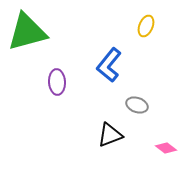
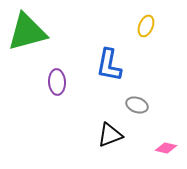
blue L-shape: rotated 28 degrees counterclockwise
pink diamond: rotated 25 degrees counterclockwise
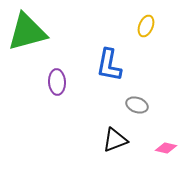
black triangle: moved 5 px right, 5 px down
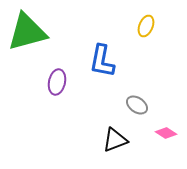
blue L-shape: moved 7 px left, 4 px up
purple ellipse: rotated 15 degrees clockwise
gray ellipse: rotated 15 degrees clockwise
pink diamond: moved 15 px up; rotated 20 degrees clockwise
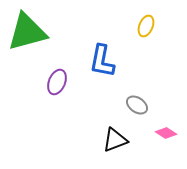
purple ellipse: rotated 10 degrees clockwise
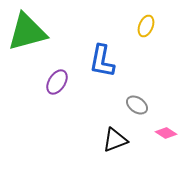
purple ellipse: rotated 10 degrees clockwise
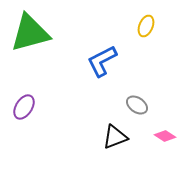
green triangle: moved 3 px right, 1 px down
blue L-shape: rotated 52 degrees clockwise
purple ellipse: moved 33 px left, 25 px down
pink diamond: moved 1 px left, 3 px down
black triangle: moved 3 px up
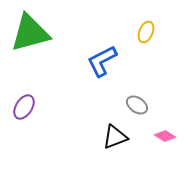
yellow ellipse: moved 6 px down
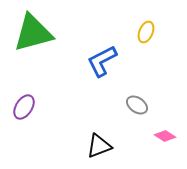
green triangle: moved 3 px right
black triangle: moved 16 px left, 9 px down
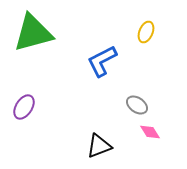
pink diamond: moved 15 px left, 4 px up; rotated 25 degrees clockwise
